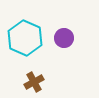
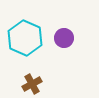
brown cross: moved 2 px left, 2 px down
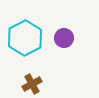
cyan hexagon: rotated 8 degrees clockwise
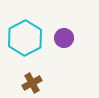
brown cross: moved 1 px up
